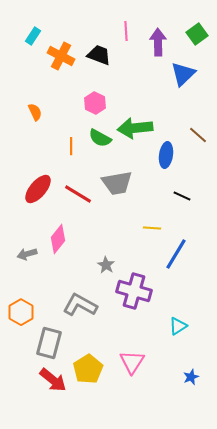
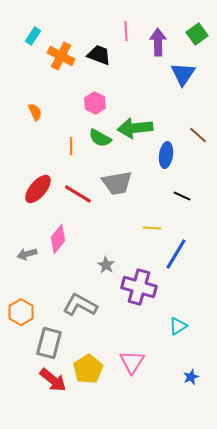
blue triangle: rotated 12 degrees counterclockwise
purple cross: moved 5 px right, 4 px up
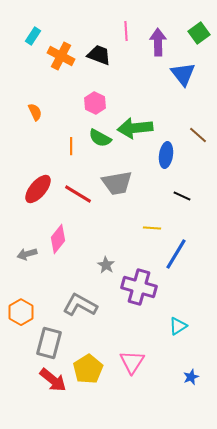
green square: moved 2 px right, 1 px up
blue triangle: rotated 12 degrees counterclockwise
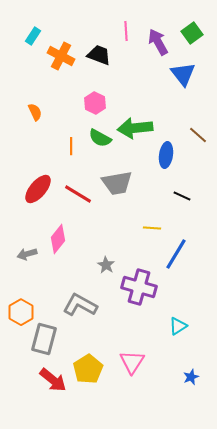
green square: moved 7 px left
purple arrow: rotated 28 degrees counterclockwise
gray rectangle: moved 5 px left, 4 px up
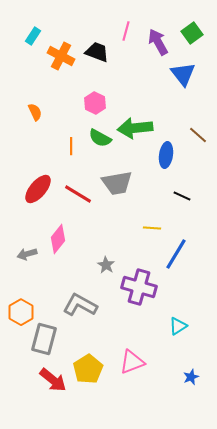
pink line: rotated 18 degrees clockwise
black trapezoid: moved 2 px left, 3 px up
pink triangle: rotated 36 degrees clockwise
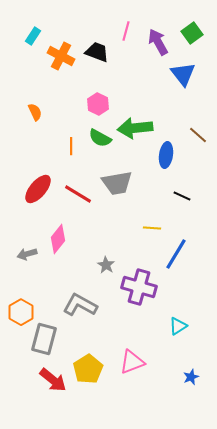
pink hexagon: moved 3 px right, 1 px down
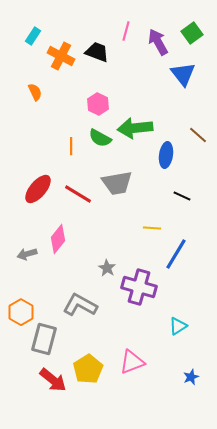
orange semicircle: moved 20 px up
gray star: moved 1 px right, 3 px down
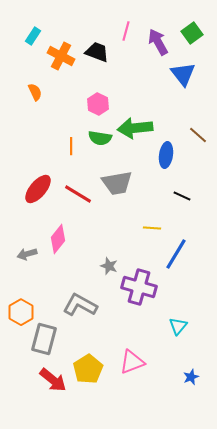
green semicircle: rotated 20 degrees counterclockwise
gray star: moved 2 px right, 2 px up; rotated 12 degrees counterclockwise
cyan triangle: rotated 18 degrees counterclockwise
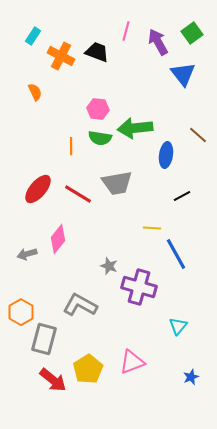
pink hexagon: moved 5 px down; rotated 20 degrees counterclockwise
black line: rotated 54 degrees counterclockwise
blue line: rotated 60 degrees counterclockwise
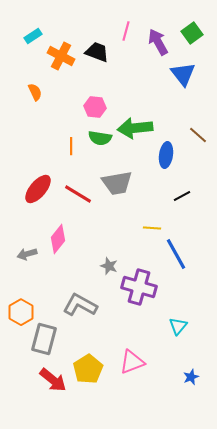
cyan rectangle: rotated 24 degrees clockwise
pink hexagon: moved 3 px left, 2 px up
